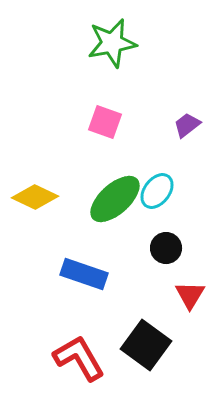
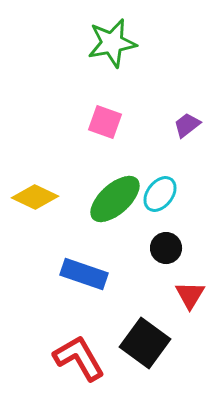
cyan ellipse: moved 3 px right, 3 px down
black square: moved 1 px left, 2 px up
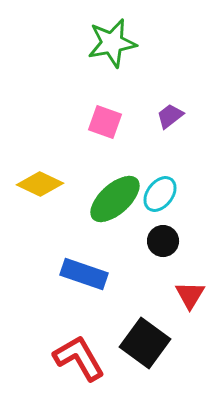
purple trapezoid: moved 17 px left, 9 px up
yellow diamond: moved 5 px right, 13 px up
black circle: moved 3 px left, 7 px up
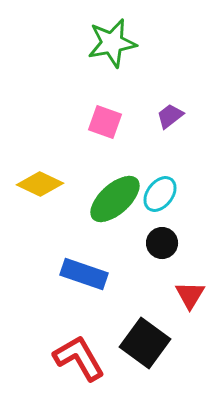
black circle: moved 1 px left, 2 px down
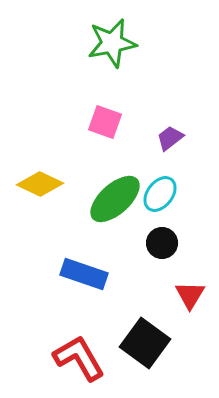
purple trapezoid: moved 22 px down
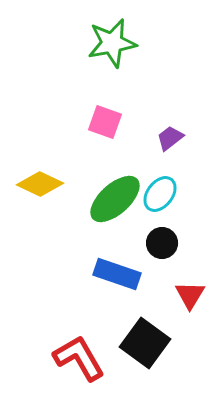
blue rectangle: moved 33 px right
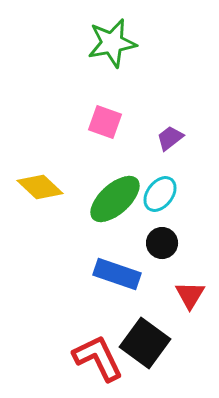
yellow diamond: moved 3 px down; rotated 18 degrees clockwise
red L-shape: moved 19 px right; rotated 4 degrees clockwise
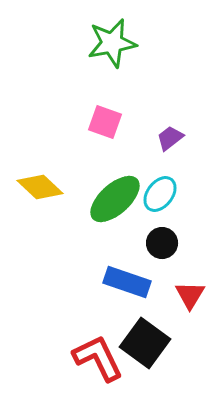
blue rectangle: moved 10 px right, 8 px down
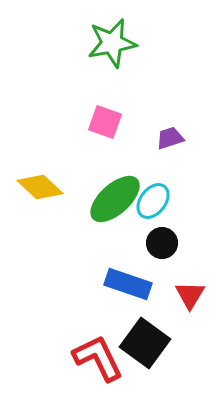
purple trapezoid: rotated 20 degrees clockwise
cyan ellipse: moved 7 px left, 7 px down
blue rectangle: moved 1 px right, 2 px down
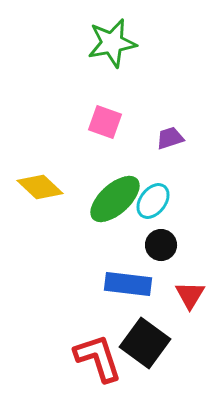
black circle: moved 1 px left, 2 px down
blue rectangle: rotated 12 degrees counterclockwise
red L-shape: rotated 8 degrees clockwise
